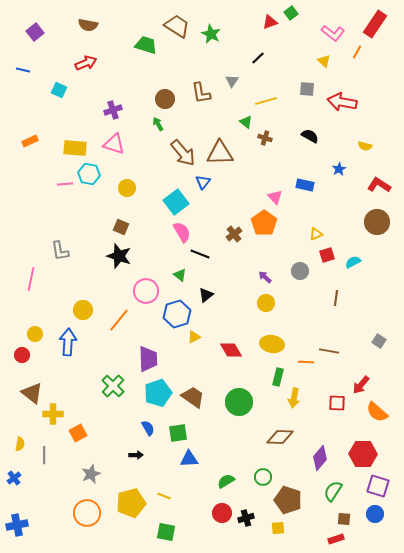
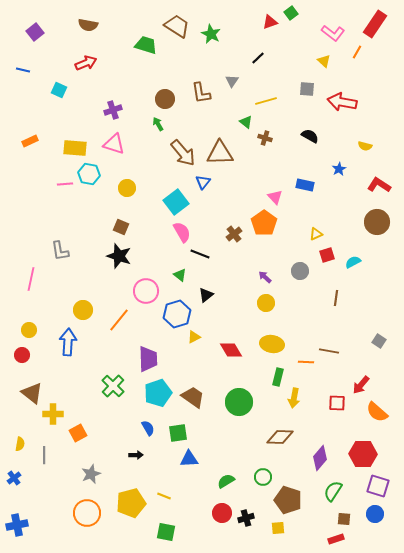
yellow circle at (35, 334): moved 6 px left, 4 px up
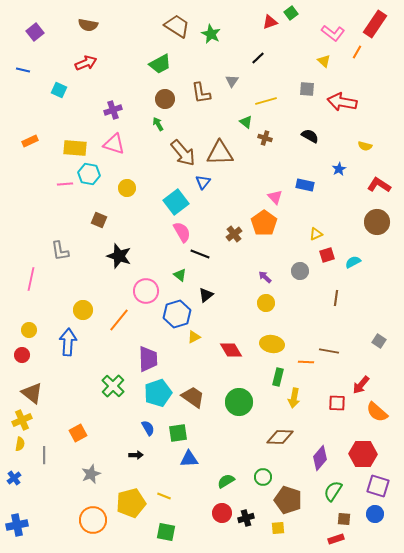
green trapezoid at (146, 45): moved 14 px right, 19 px down; rotated 135 degrees clockwise
brown square at (121, 227): moved 22 px left, 7 px up
yellow cross at (53, 414): moved 31 px left, 6 px down; rotated 24 degrees counterclockwise
orange circle at (87, 513): moved 6 px right, 7 px down
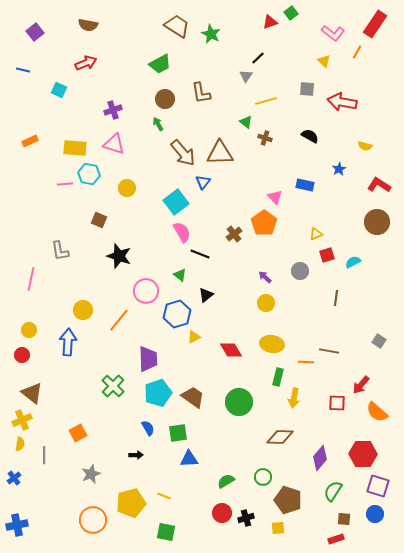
gray triangle at (232, 81): moved 14 px right, 5 px up
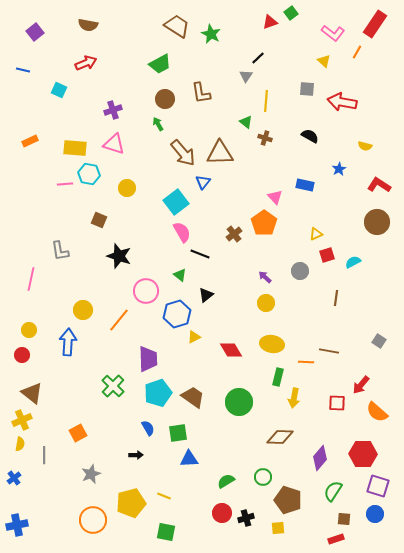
yellow line at (266, 101): rotated 70 degrees counterclockwise
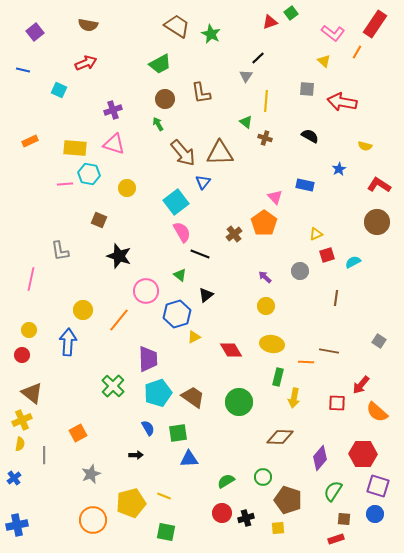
yellow circle at (266, 303): moved 3 px down
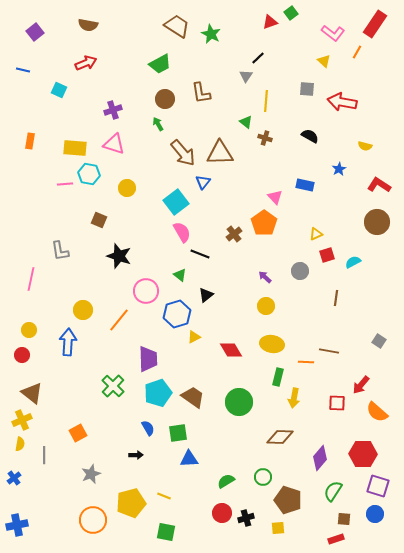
orange rectangle at (30, 141): rotated 56 degrees counterclockwise
